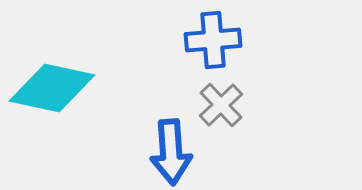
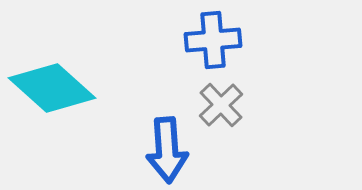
cyan diamond: rotated 30 degrees clockwise
blue arrow: moved 4 px left, 2 px up
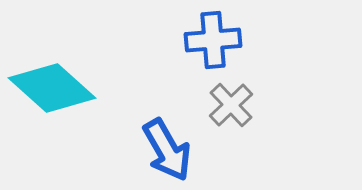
gray cross: moved 10 px right
blue arrow: rotated 26 degrees counterclockwise
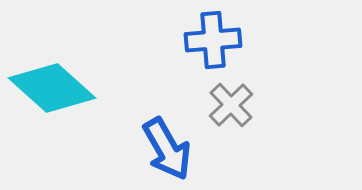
blue arrow: moved 1 px up
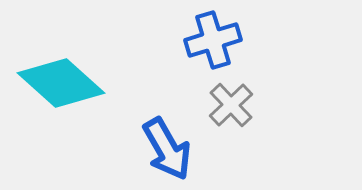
blue cross: rotated 12 degrees counterclockwise
cyan diamond: moved 9 px right, 5 px up
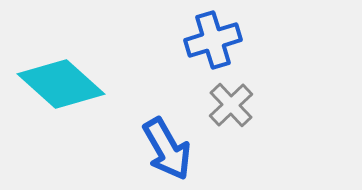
cyan diamond: moved 1 px down
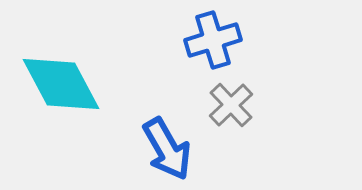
cyan diamond: rotated 20 degrees clockwise
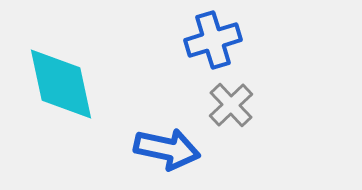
cyan diamond: rotated 16 degrees clockwise
blue arrow: rotated 48 degrees counterclockwise
